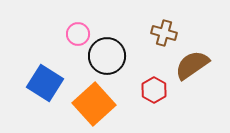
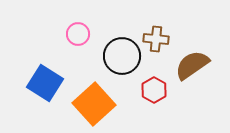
brown cross: moved 8 px left, 6 px down; rotated 10 degrees counterclockwise
black circle: moved 15 px right
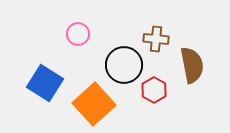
black circle: moved 2 px right, 9 px down
brown semicircle: rotated 114 degrees clockwise
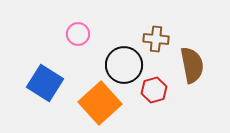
red hexagon: rotated 15 degrees clockwise
orange square: moved 6 px right, 1 px up
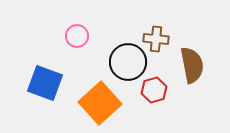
pink circle: moved 1 px left, 2 px down
black circle: moved 4 px right, 3 px up
blue square: rotated 12 degrees counterclockwise
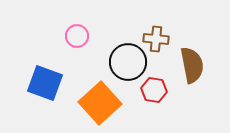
red hexagon: rotated 25 degrees clockwise
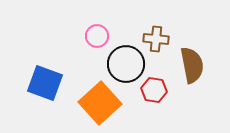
pink circle: moved 20 px right
black circle: moved 2 px left, 2 px down
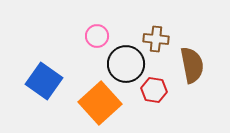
blue square: moved 1 px left, 2 px up; rotated 15 degrees clockwise
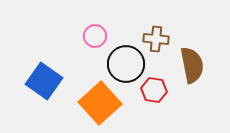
pink circle: moved 2 px left
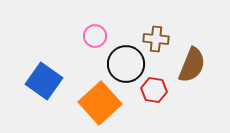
brown semicircle: rotated 33 degrees clockwise
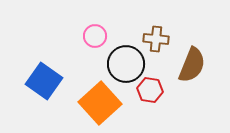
red hexagon: moved 4 px left
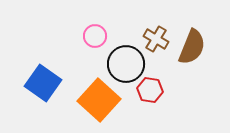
brown cross: rotated 25 degrees clockwise
brown semicircle: moved 18 px up
blue square: moved 1 px left, 2 px down
orange square: moved 1 px left, 3 px up; rotated 6 degrees counterclockwise
